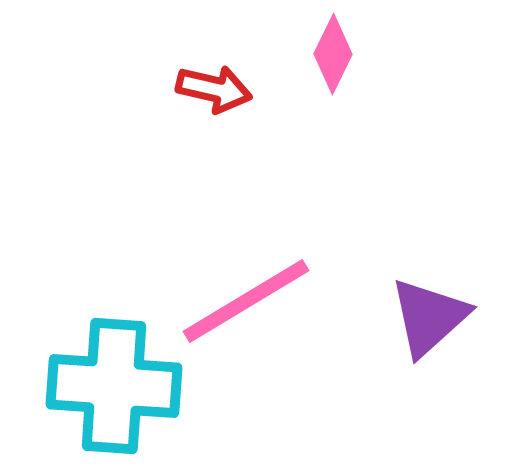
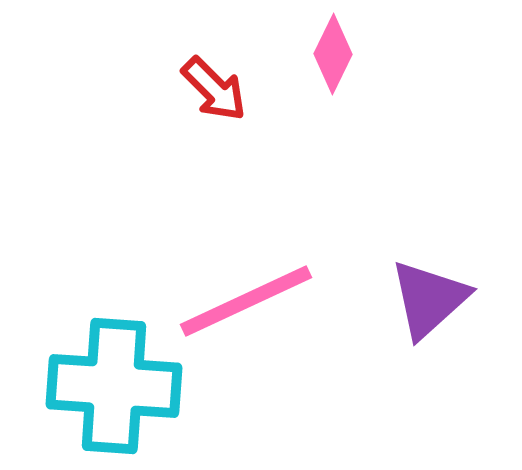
red arrow: rotated 32 degrees clockwise
pink line: rotated 6 degrees clockwise
purple triangle: moved 18 px up
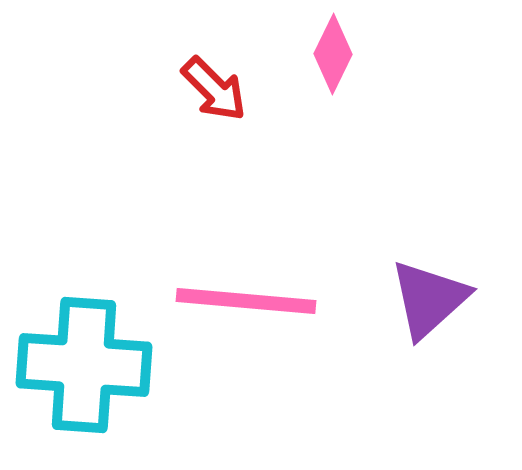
pink line: rotated 30 degrees clockwise
cyan cross: moved 30 px left, 21 px up
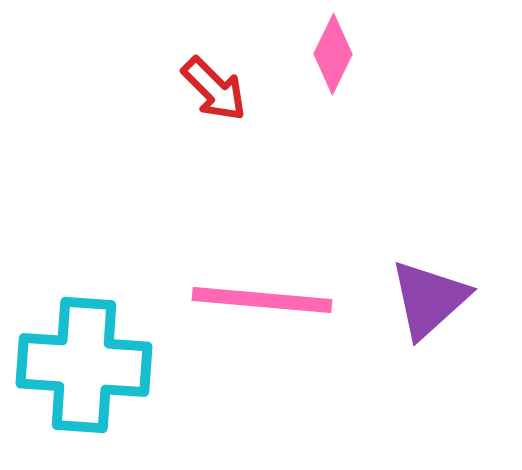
pink line: moved 16 px right, 1 px up
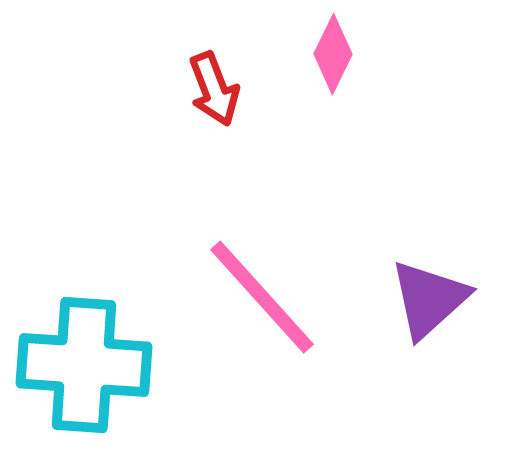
red arrow: rotated 24 degrees clockwise
pink line: moved 3 px up; rotated 43 degrees clockwise
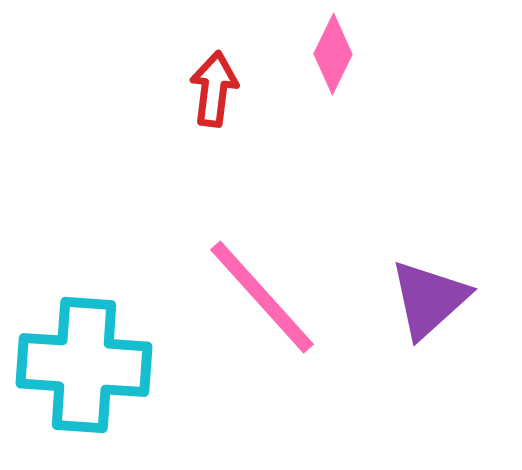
red arrow: rotated 152 degrees counterclockwise
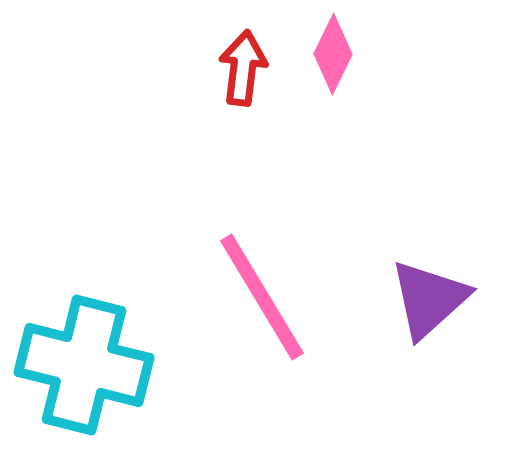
red arrow: moved 29 px right, 21 px up
pink line: rotated 11 degrees clockwise
cyan cross: rotated 10 degrees clockwise
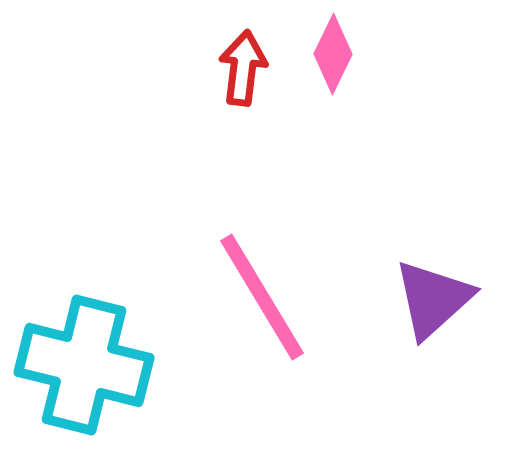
purple triangle: moved 4 px right
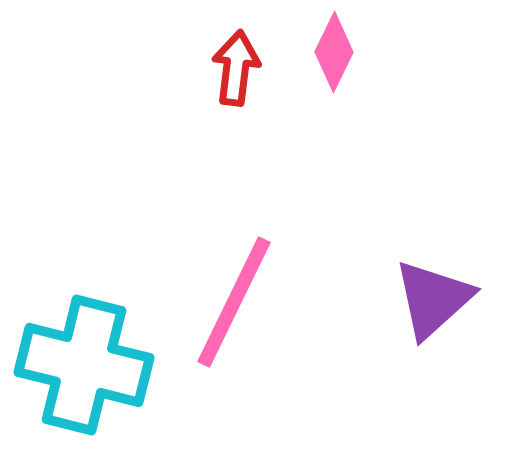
pink diamond: moved 1 px right, 2 px up
red arrow: moved 7 px left
pink line: moved 28 px left, 5 px down; rotated 57 degrees clockwise
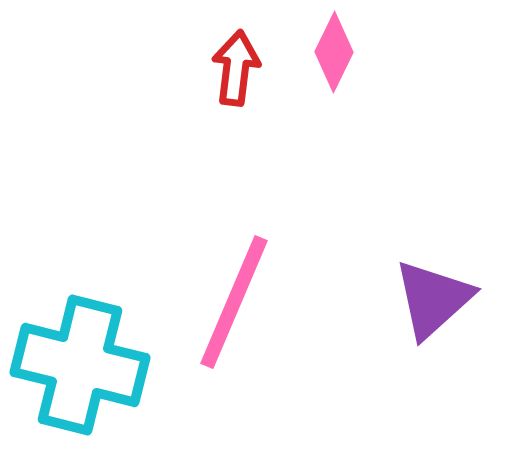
pink line: rotated 3 degrees counterclockwise
cyan cross: moved 4 px left
